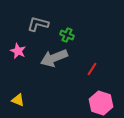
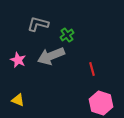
green cross: rotated 32 degrees clockwise
pink star: moved 9 px down
gray arrow: moved 3 px left, 2 px up
red line: rotated 48 degrees counterclockwise
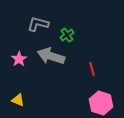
gray arrow: rotated 40 degrees clockwise
pink star: moved 1 px right, 1 px up; rotated 14 degrees clockwise
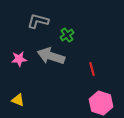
gray L-shape: moved 3 px up
pink star: rotated 28 degrees clockwise
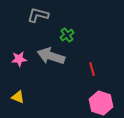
gray L-shape: moved 6 px up
yellow triangle: moved 3 px up
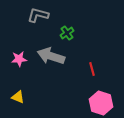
green cross: moved 2 px up
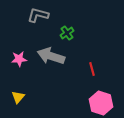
yellow triangle: rotated 48 degrees clockwise
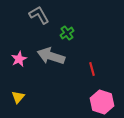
gray L-shape: moved 1 px right; rotated 45 degrees clockwise
pink star: rotated 21 degrees counterclockwise
pink hexagon: moved 1 px right, 1 px up
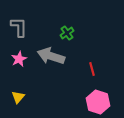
gray L-shape: moved 20 px left, 12 px down; rotated 30 degrees clockwise
pink hexagon: moved 4 px left
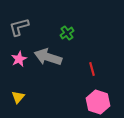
gray L-shape: rotated 105 degrees counterclockwise
gray arrow: moved 3 px left, 1 px down
